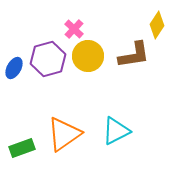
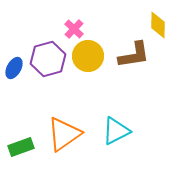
yellow diamond: moved 1 px right; rotated 32 degrees counterclockwise
green rectangle: moved 1 px left, 1 px up
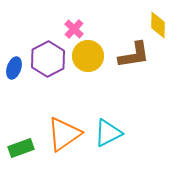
purple hexagon: rotated 12 degrees counterclockwise
blue ellipse: rotated 10 degrees counterclockwise
cyan triangle: moved 8 px left, 2 px down
green rectangle: moved 1 px down
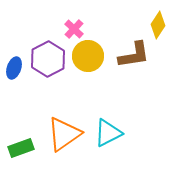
yellow diamond: rotated 32 degrees clockwise
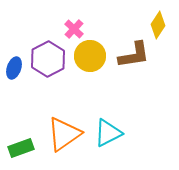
yellow circle: moved 2 px right
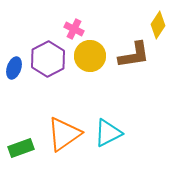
pink cross: rotated 18 degrees counterclockwise
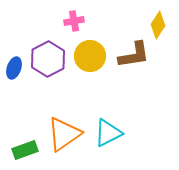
pink cross: moved 8 px up; rotated 36 degrees counterclockwise
green rectangle: moved 4 px right, 2 px down
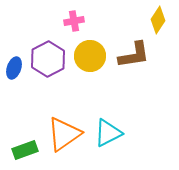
yellow diamond: moved 5 px up
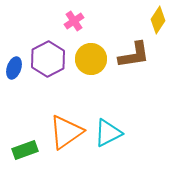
pink cross: rotated 24 degrees counterclockwise
yellow circle: moved 1 px right, 3 px down
orange triangle: moved 2 px right, 2 px up
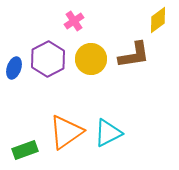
yellow diamond: rotated 20 degrees clockwise
